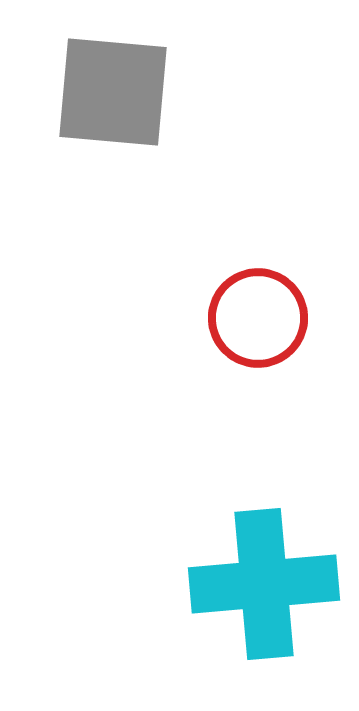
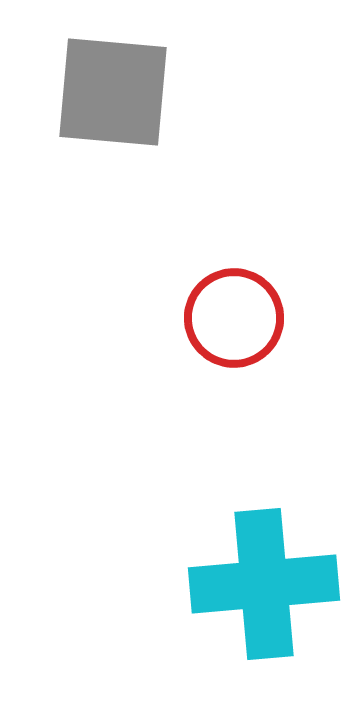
red circle: moved 24 px left
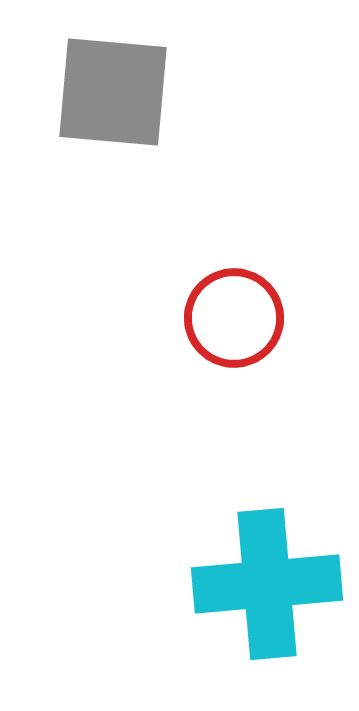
cyan cross: moved 3 px right
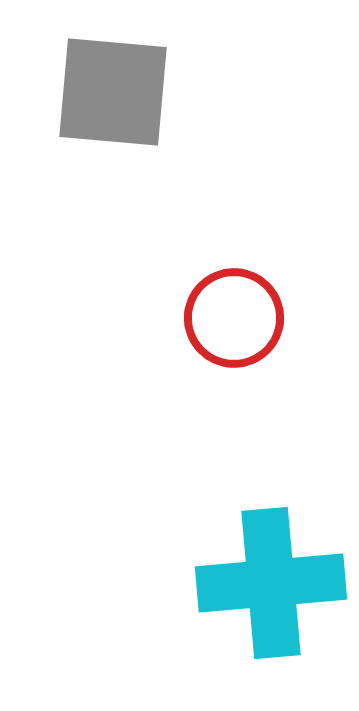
cyan cross: moved 4 px right, 1 px up
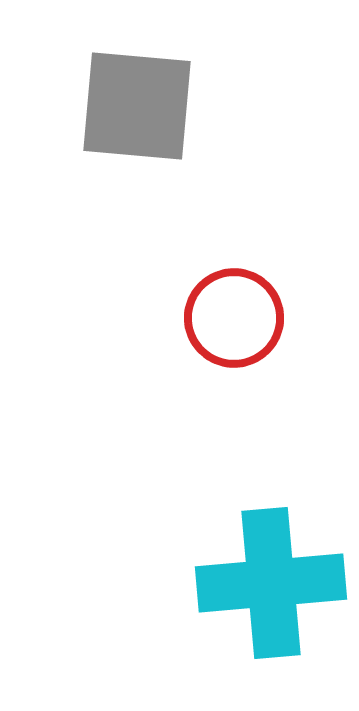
gray square: moved 24 px right, 14 px down
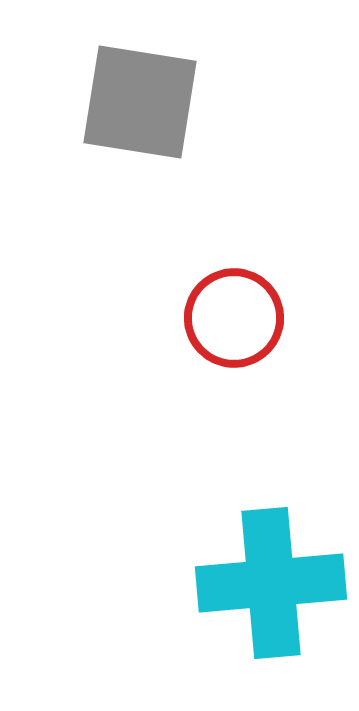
gray square: moved 3 px right, 4 px up; rotated 4 degrees clockwise
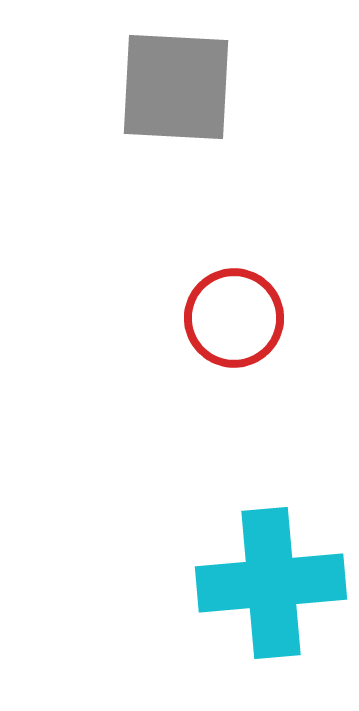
gray square: moved 36 px right, 15 px up; rotated 6 degrees counterclockwise
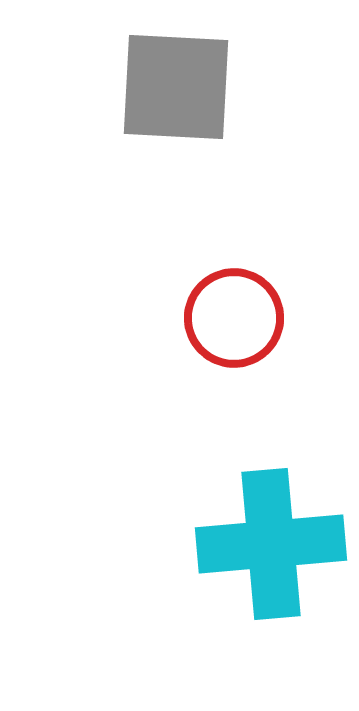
cyan cross: moved 39 px up
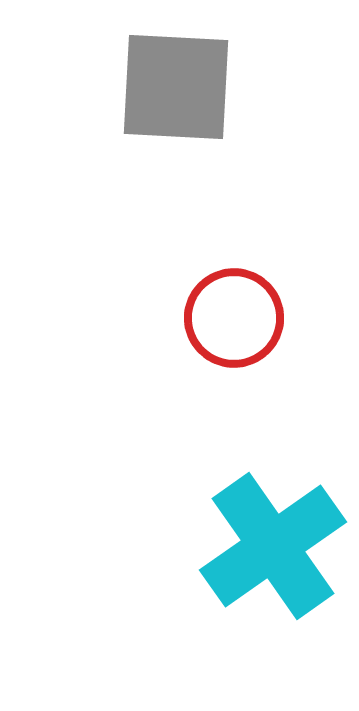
cyan cross: moved 2 px right, 2 px down; rotated 30 degrees counterclockwise
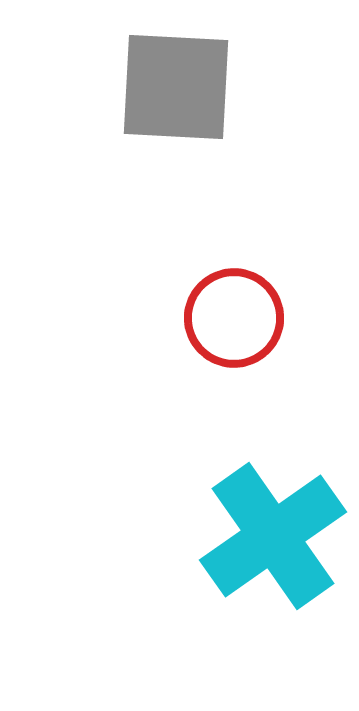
cyan cross: moved 10 px up
